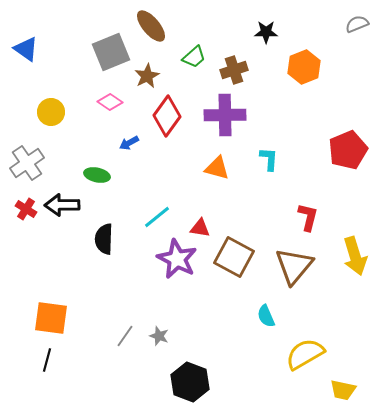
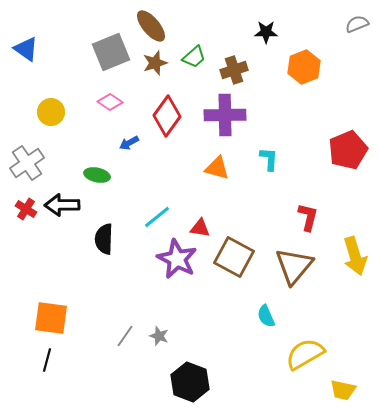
brown star: moved 8 px right, 13 px up; rotated 10 degrees clockwise
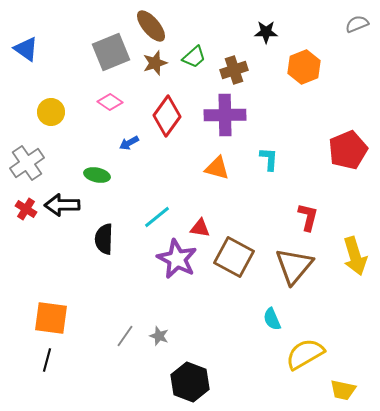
cyan semicircle: moved 6 px right, 3 px down
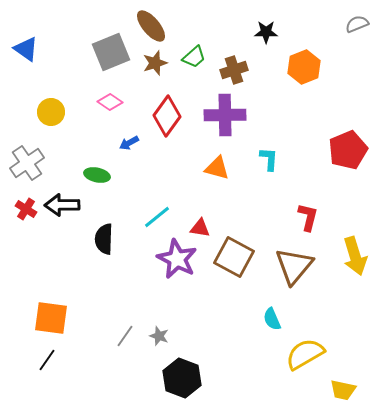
black line: rotated 20 degrees clockwise
black hexagon: moved 8 px left, 4 px up
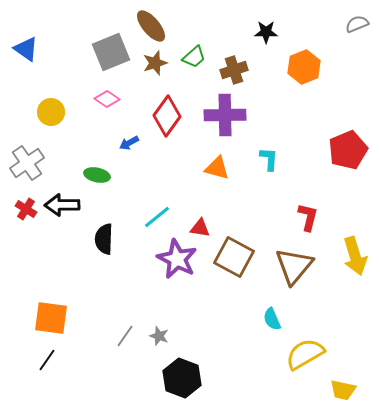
pink diamond: moved 3 px left, 3 px up
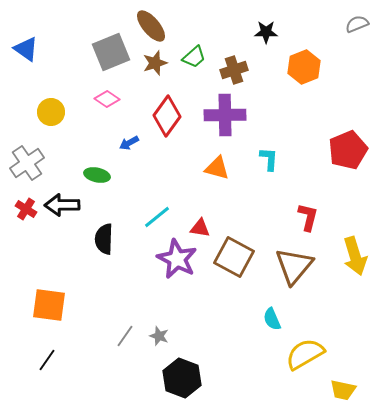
orange square: moved 2 px left, 13 px up
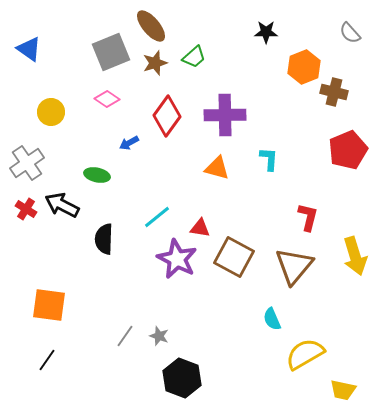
gray semicircle: moved 7 px left, 9 px down; rotated 110 degrees counterclockwise
blue triangle: moved 3 px right
brown cross: moved 100 px right, 22 px down; rotated 32 degrees clockwise
black arrow: rotated 28 degrees clockwise
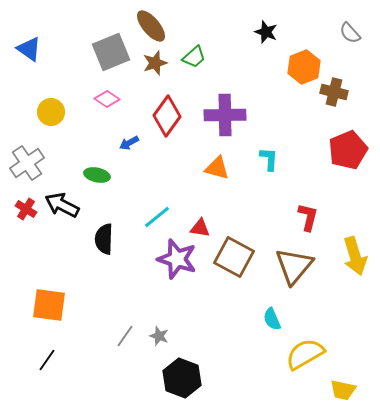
black star: rotated 20 degrees clockwise
purple star: rotated 9 degrees counterclockwise
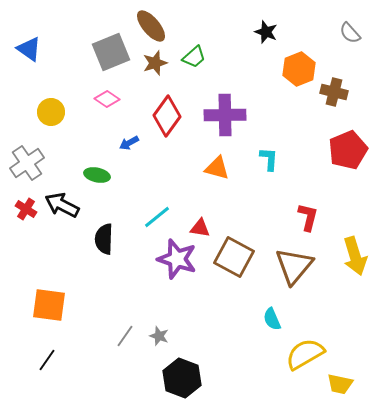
orange hexagon: moved 5 px left, 2 px down
yellow trapezoid: moved 3 px left, 6 px up
